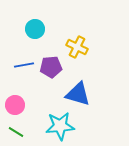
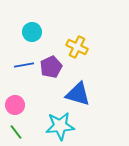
cyan circle: moved 3 px left, 3 px down
purple pentagon: rotated 20 degrees counterclockwise
green line: rotated 21 degrees clockwise
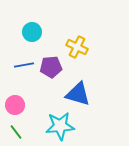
purple pentagon: rotated 20 degrees clockwise
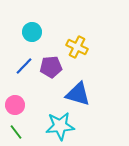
blue line: moved 1 px down; rotated 36 degrees counterclockwise
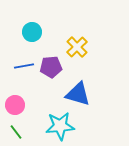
yellow cross: rotated 20 degrees clockwise
blue line: rotated 36 degrees clockwise
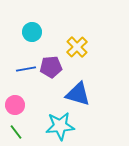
blue line: moved 2 px right, 3 px down
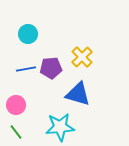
cyan circle: moved 4 px left, 2 px down
yellow cross: moved 5 px right, 10 px down
purple pentagon: moved 1 px down
pink circle: moved 1 px right
cyan star: moved 1 px down
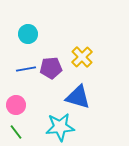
blue triangle: moved 3 px down
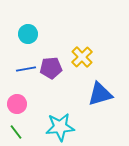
blue triangle: moved 22 px right, 3 px up; rotated 32 degrees counterclockwise
pink circle: moved 1 px right, 1 px up
